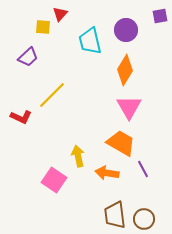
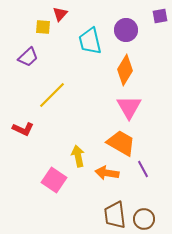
red L-shape: moved 2 px right, 12 px down
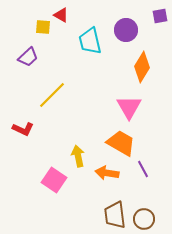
red triangle: moved 1 px right, 1 px down; rotated 42 degrees counterclockwise
orange diamond: moved 17 px right, 3 px up
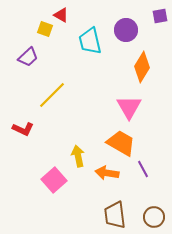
yellow square: moved 2 px right, 2 px down; rotated 14 degrees clockwise
pink square: rotated 15 degrees clockwise
brown circle: moved 10 px right, 2 px up
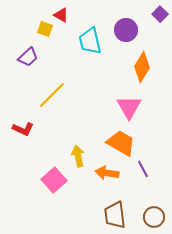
purple square: moved 2 px up; rotated 35 degrees counterclockwise
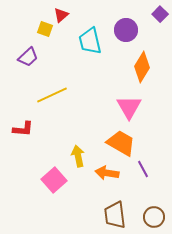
red triangle: rotated 49 degrees clockwise
yellow line: rotated 20 degrees clockwise
red L-shape: rotated 20 degrees counterclockwise
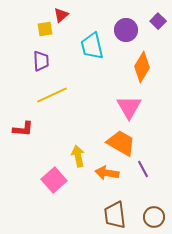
purple square: moved 2 px left, 7 px down
yellow square: rotated 28 degrees counterclockwise
cyan trapezoid: moved 2 px right, 5 px down
purple trapezoid: moved 13 px right, 4 px down; rotated 50 degrees counterclockwise
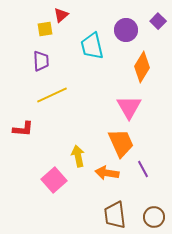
orange trapezoid: rotated 36 degrees clockwise
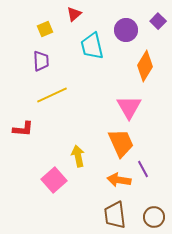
red triangle: moved 13 px right, 1 px up
yellow square: rotated 14 degrees counterclockwise
orange diamond: moved 3 px right, 1 px up
orange arrow: moved 12 px right, 7 px down
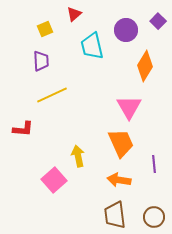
purple line: moved 11 px right, 5 px up; rotated 24 degrees clockwise
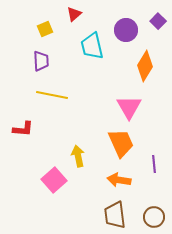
yellow line: rotated 36 degrees clockwise
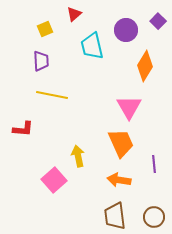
brown trapezoid: moved 1 px down
